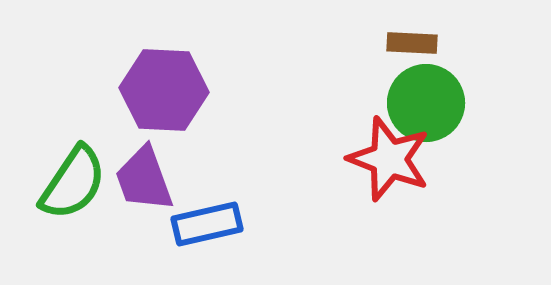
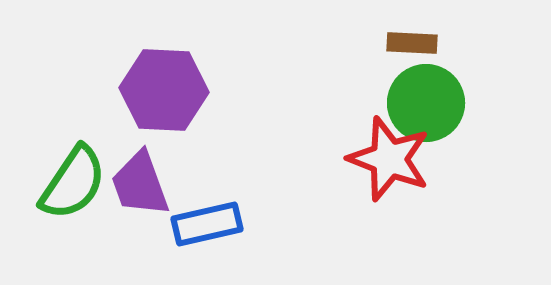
purple trapezoid: moved 4 px left, 5 px down
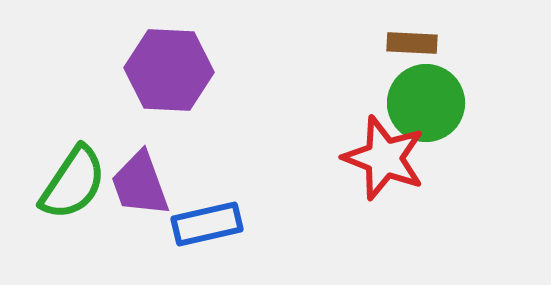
purple hexagon: moved 5 px right, 20 px up
red star: moved 5 px left, 1 px up
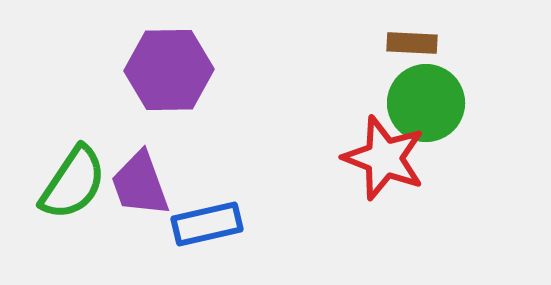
purple hexagon: rotated 4 degrees counterclockwise
